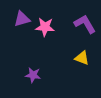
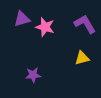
pink star: rotated 12 degrees clockwise
yellow triangle: rotated 35 degrees counterclockwise
purple star: rotated 14 degrees counterclockwise
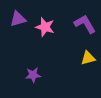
purple triangle: moved 4 px left
yellow triangle: moved 6 px right
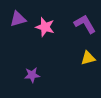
purple star: moved 1 px left
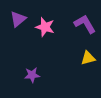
purple triangle: rotated 24 degrees counterclockwise
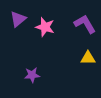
yellow triangle: rotated 14 degrees clockwise
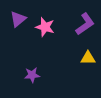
purple L-shape: rotated 85 degrees clockwise
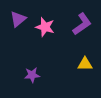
purple L-shape: moved 3 px left
yellow triangle: moved 3 px left, 6 px down
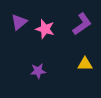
purple triangle: moved 1 px right, 3 px down
pink star: moved 2 px down
purple star: moved 6 px right, 4 px up
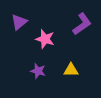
pink star: moved 10 px down
yellow triangle: moved 14 px left, 6 px down
purple star: rotated 21 degrees clockwise
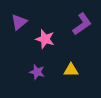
purple star: moved 1 px left, 1 px down
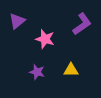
purple triangle: moved 2 px left, 1 px up
